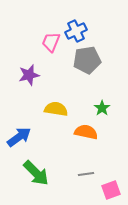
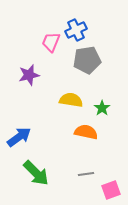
blue cross: moved 1 px up
yellow semicircle: moved 15 px right, 9 px up
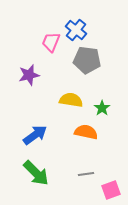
blue cross: rotated 25 degrees counterclockwise
gray pentagon: rotated 16 degrees clockwise
blue arrow: moved 16 px right, 2 px up
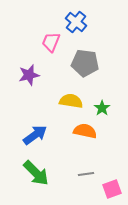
blue cross: moved 8 px up
gray pentagon: moved 2 px left, 3 px down
yellow semicircle: moved 1 px down
orange semicircle: moved 1 px left, 1 px up
pink square: moved 1 px right, 1 px up
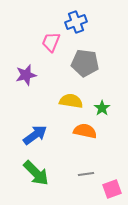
blue cross: rotated 30 degrees clockwise
purple star: moved 3 px left
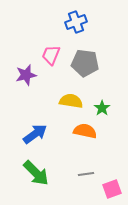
pink trapezoid: moved 13 px down
blue arrow: moved 1 px up
